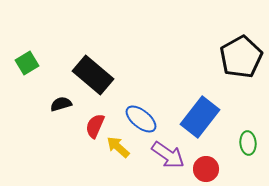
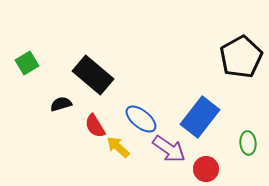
red semicircle: rotated 55 degrees counterclockwise
purple arrow: moved 1 px right, 6 px up
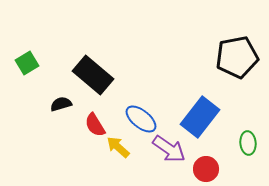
black pentagon: moved 4 px left; rotated 18 degrees clockwise
red semicircle: moved 1 px up
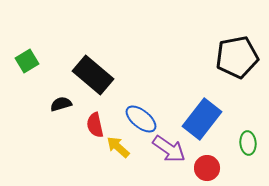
green square: moved 2 px up
blue rectangle: moved 2 px right, 2 px down
red semicircle: rotated 20 degrees clockwise
red circle: moved 1 px right, 1 px up
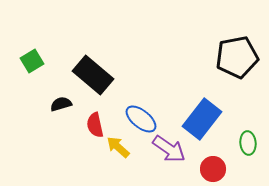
green square: moved 5 px right
red circle: moved 6 px right, 1 px down
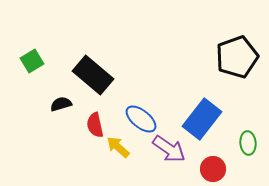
black pentagon: rotated 9 degrees counterclockwise
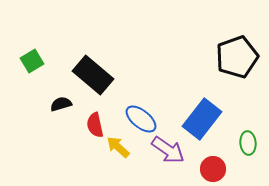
purple arrow: moved 1 px left, 1 px down
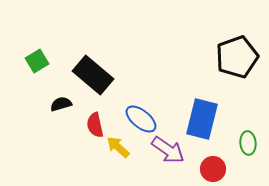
green square: moved 5 px right
blue rectangle: rotated 24 degrees counterclockwise
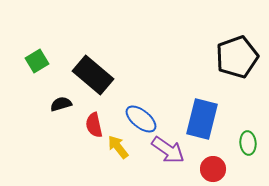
red semicircle: moved 1 px left
yellow arrow: rotated 10 degrees clockwise
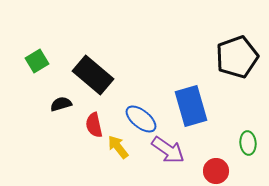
blue rectangle: moved 11 px left, 13 px up; rotated 30 degrees counterclockwise
red circle: moved 3 px right, 2 px down
